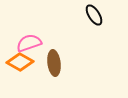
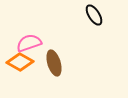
brown ellipse: rotated 10 degrees counterclockwise
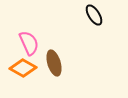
pink semicircle: rotated 85 degrees clockwise
orange diamond: moved 3 px right, 6 px down
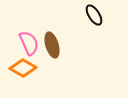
brown ellipse: moved 2 px left, 18 px up
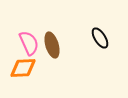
black ellipse: moved 6 px right, 23 px down
orange diamond: rotated 32 degrees counterclockwise
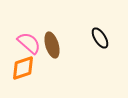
pink semicircle: rotated 25 degrees counterclockwise
orange diamond: rotated 16 degrees counterclockwise
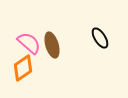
orange diamond: rotated 16 degrees counterclockwise
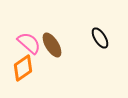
brown ellipse: rotated 15 degrees counterclockwise
